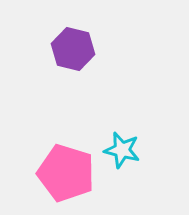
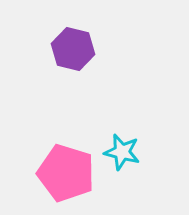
cyan star: moved 2 px down
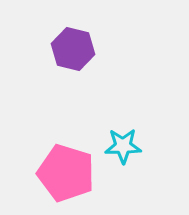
cyan star: moved 1 px right, 6 px up; rotated 15 degrees counterclockwise
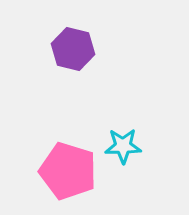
pink pentagon: moved 2 px right, 2 px up
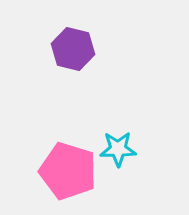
cyan star: moved 5 px left, 3 px down
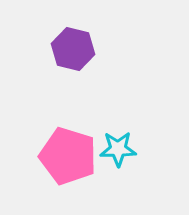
pink pentagon: moved 15 px up
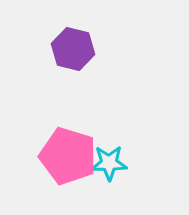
cyan star: moved 9 px left, 14 px down
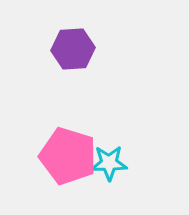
purple hexagon: rotated 18 degrees counterclockwise
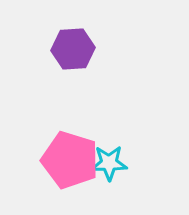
pink pentagon: moved 2 px right, 4 px down
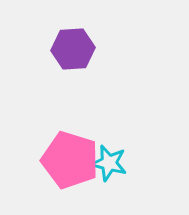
cyan star: rotated 15 degrees clockwise
